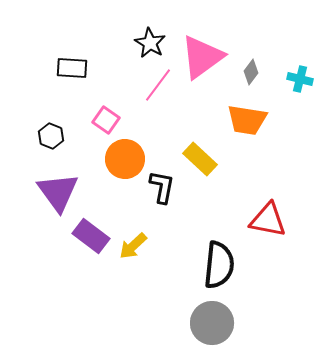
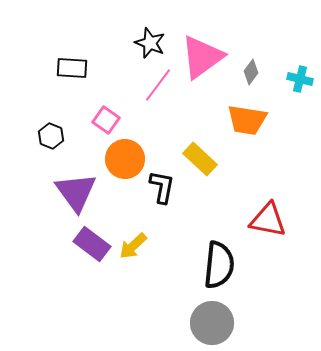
black star: rotated 8 degrees counterclockwise
purple triangle: moved 18 px right
purple rectangle: moved 1 px right, 8 px down
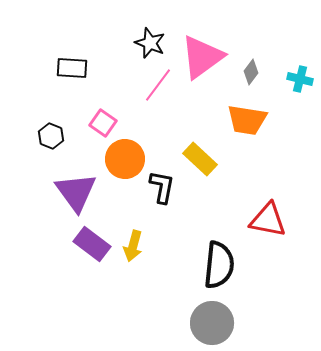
pink square: moved 3 px left, 3 px down
yellow arrow: rotated 32 degrees counterclockwise
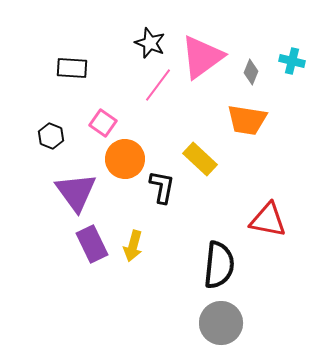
gray diamond: rotated 15 degrees counterclockwise
cyan cross: moved 8 px left, 18 px up
purple rectangle: rotated 27 degrees clockwise
gray circle: moved 9 px right
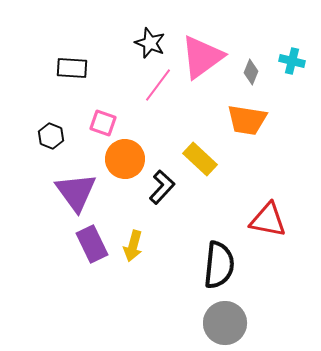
pink square: rotated 16 degrees counterclockwise
black L-shape: rotated 32 degrees clockwise
gray circle: moved 4 px right
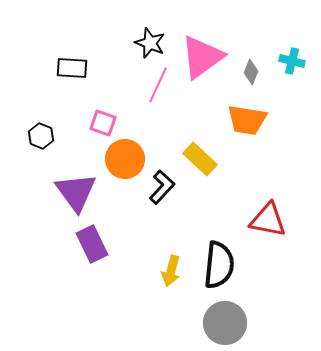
pink line: rotated 12 degrees counterclockwise
black hexagon: moved 10 px left
yellow arrow: moved 38 px right, 25 px down
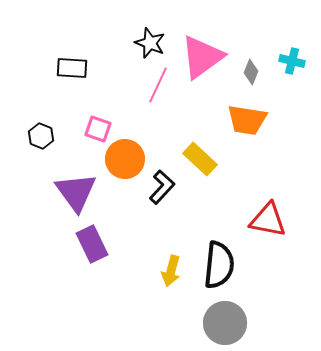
pink square: moved 5 px left, 6 px down
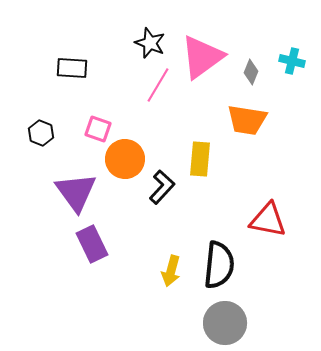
pink line: rotated 6 degrees clockwise
black hexagon: moved 3 px up
yellow rectangle: rotated 52 degrees clockwise
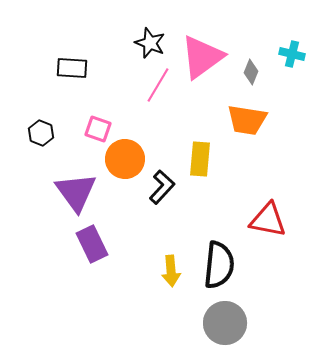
cyan cross: moved 7 px up
yellow arrow: rotated 20 degrees counterclockwise
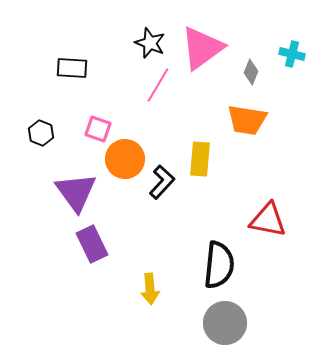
pink triangle: moved 9 px up
black L-shape: moved 5 px up
yellow arrow: moved 21 px left, 18 px down
